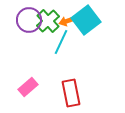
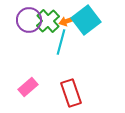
cyan line: rotated 10 degrees counterclockwise
red rectangle: rotated 8 degrees counterclockwise
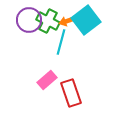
green cross: rotated 20 degrees counterclockwise
pink rectangle: moved 19 px right, 7 px up
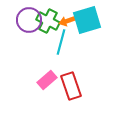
cyan square: moved 1 px right; rotated 20 degrees clockwise
red rectangle: moved 7 px up
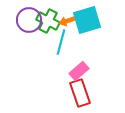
pink rectangle: moved 32 px right, 9 px up
red rectangle: moved 9 px right, 7 px down
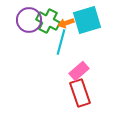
orange arrow: moved 1 px left, 2 px down
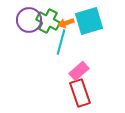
cyan square: moved 2 px right, 1 px down
